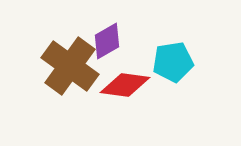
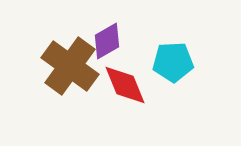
cyan pentagon: rotated 6 degrees clockwise
red diamond: rotated 60 degrees clockwise
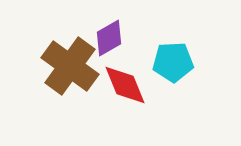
purple diamond: moved 2 px right, 3 px up
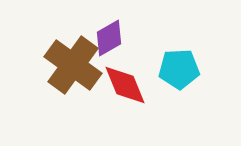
cyan pentagon: moved 6 px right, 7 px down
brown cross: moved 3 px right, 1 px up
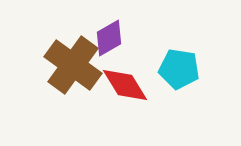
cyan pentagon: rotated 12 degrees clockwise
red diamond: rotated 9 degrees counterclockwise
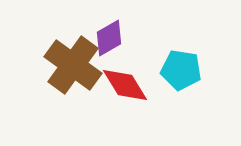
cyan pentagon: moved 2 px right, 1 px down
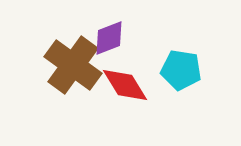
purple diamond: rotated 9 degrees clockwise
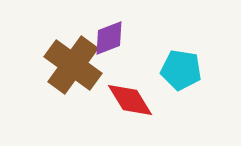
red diamond: moved 5 px right, 15 px down
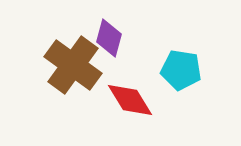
purple diamond: rotated 54 degrees counterclockwise
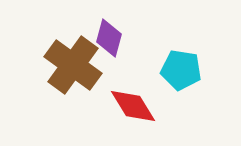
red diamond: moved 3 px right, 6 px down
